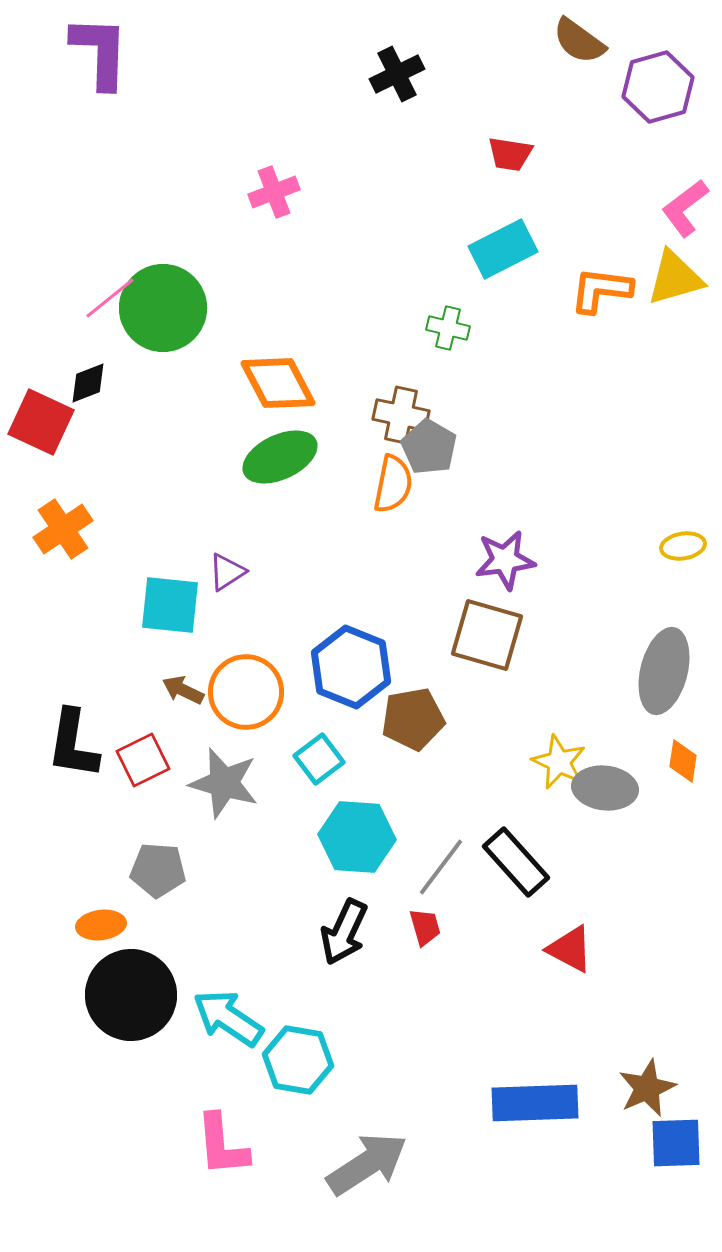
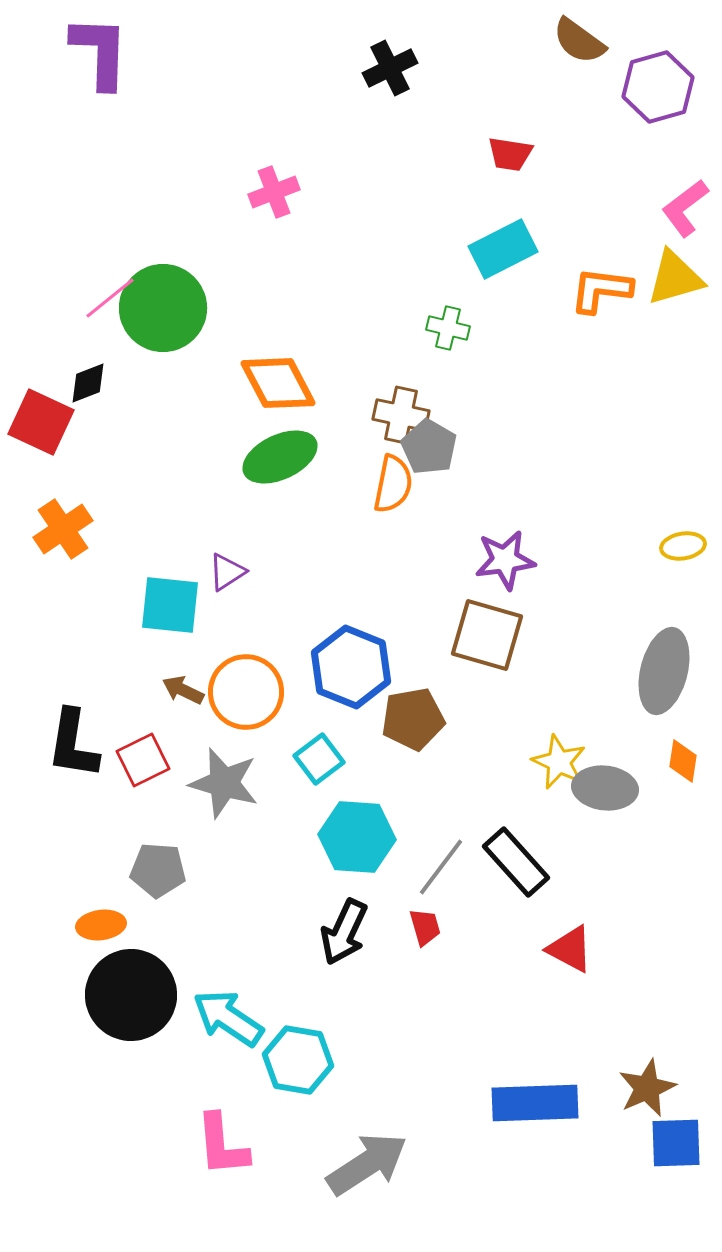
black cross at (397, 74): moved 7 px left, 6 px up
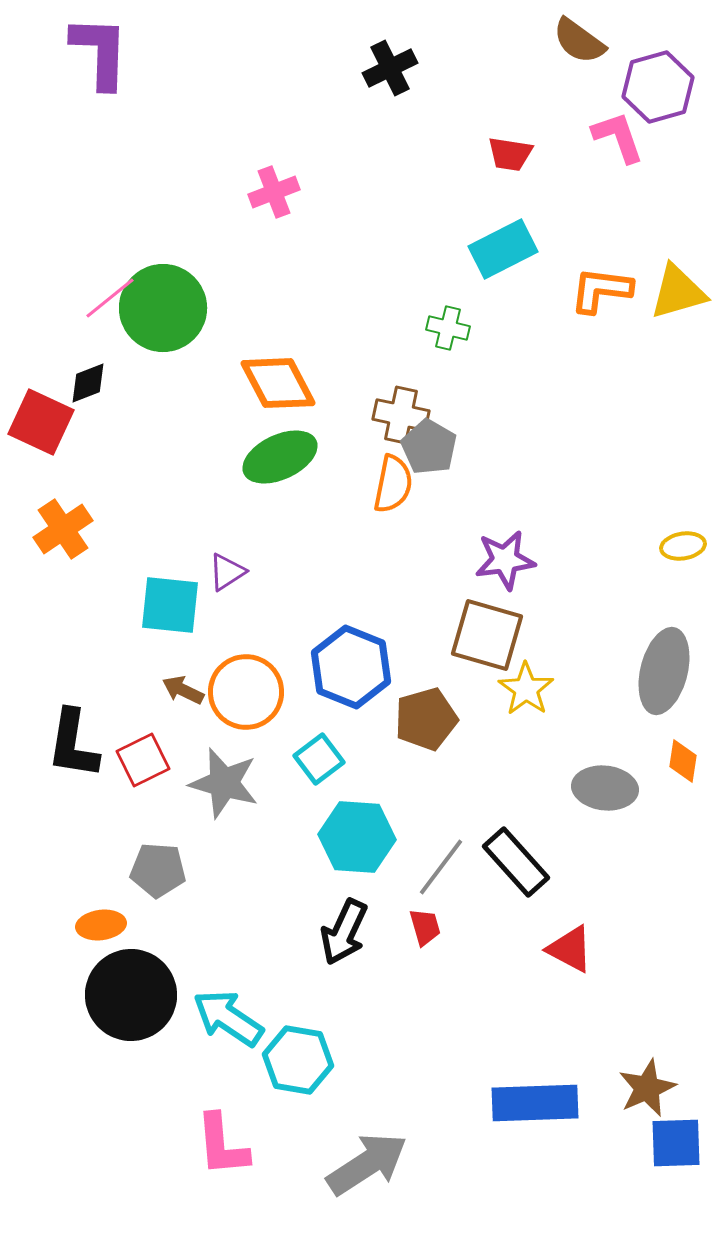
pink L-shape at (685, 208): moved 67 px left, 71 px up; rotated 108 degrees clockwise
yellow triangle at (675, 278): moved 3 px right, 14 px down
brown pentagon at (413, 719): moved 13 px right; rotated 6 degrees counterclockwise
yellow star at (559, 762): moved 33 px left, 73 px up; rotated 10 degrees clockwise
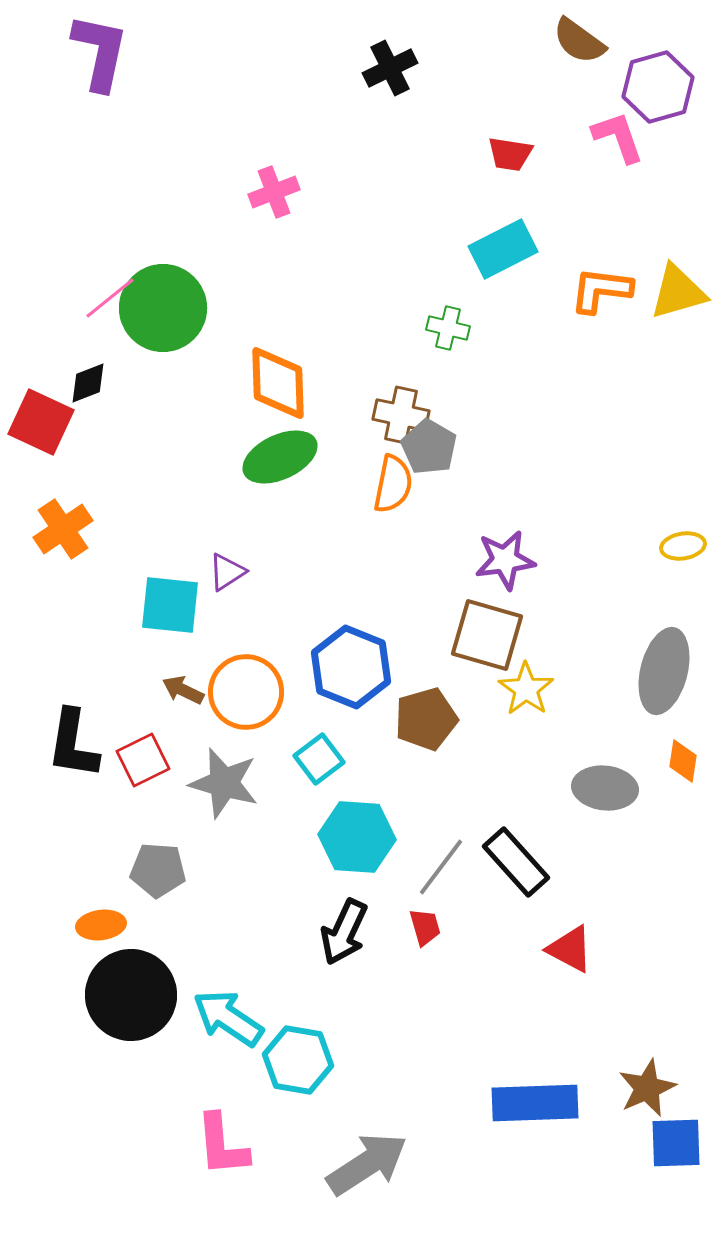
purple L-shape at (100, 52): rotated 10 degrees clockwise
orange diamond at (278, 383): rotated 26 degrees clockwise
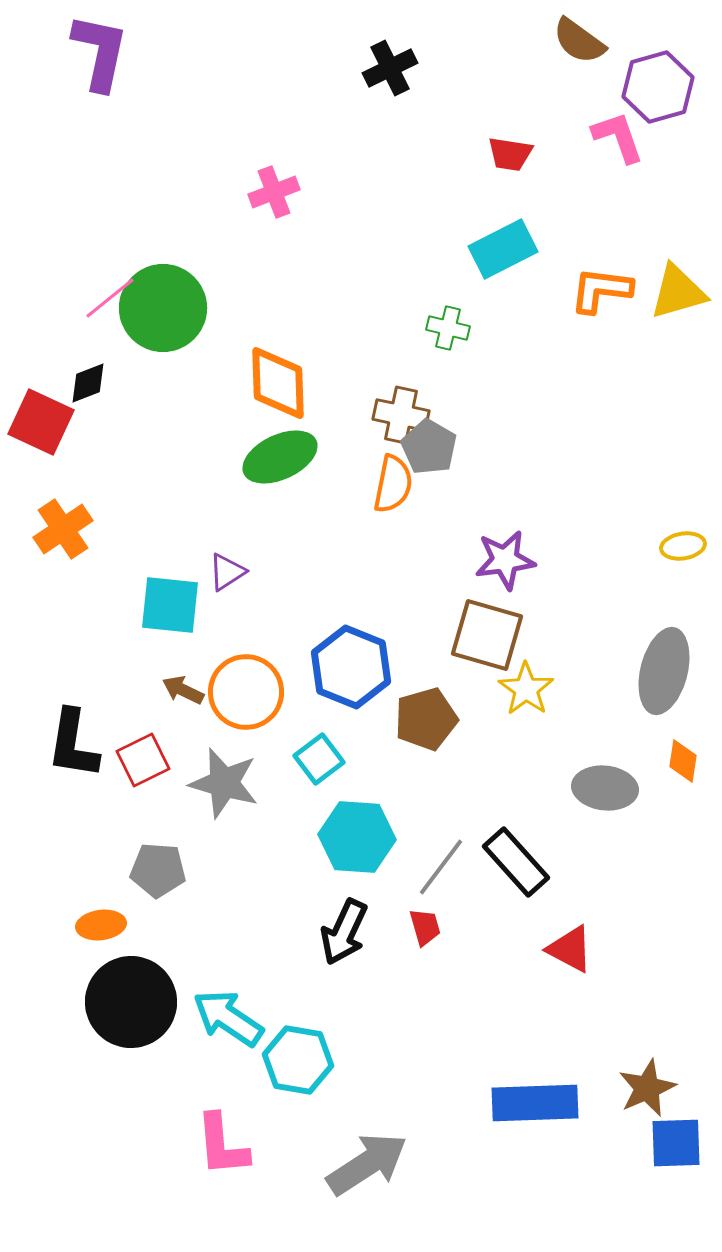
black circle at (131, 995): moved 7 px down
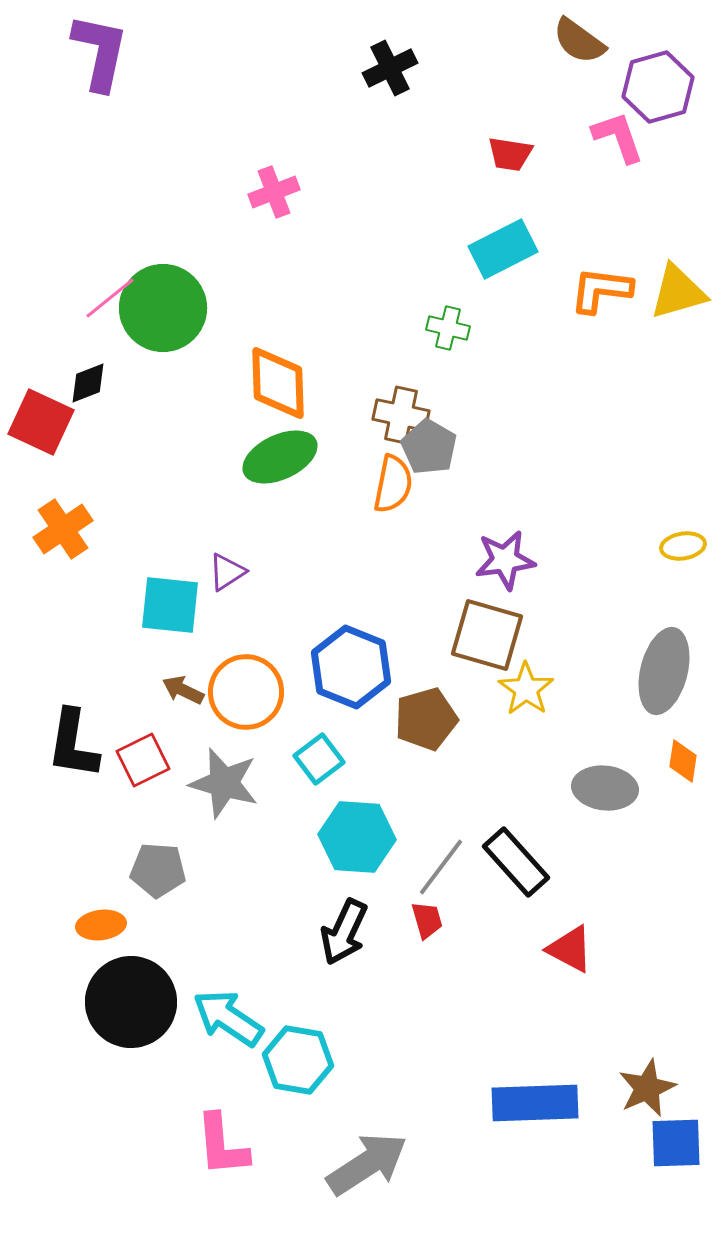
red trapezoid at (425, 927): moved 2 px right, 7 px up
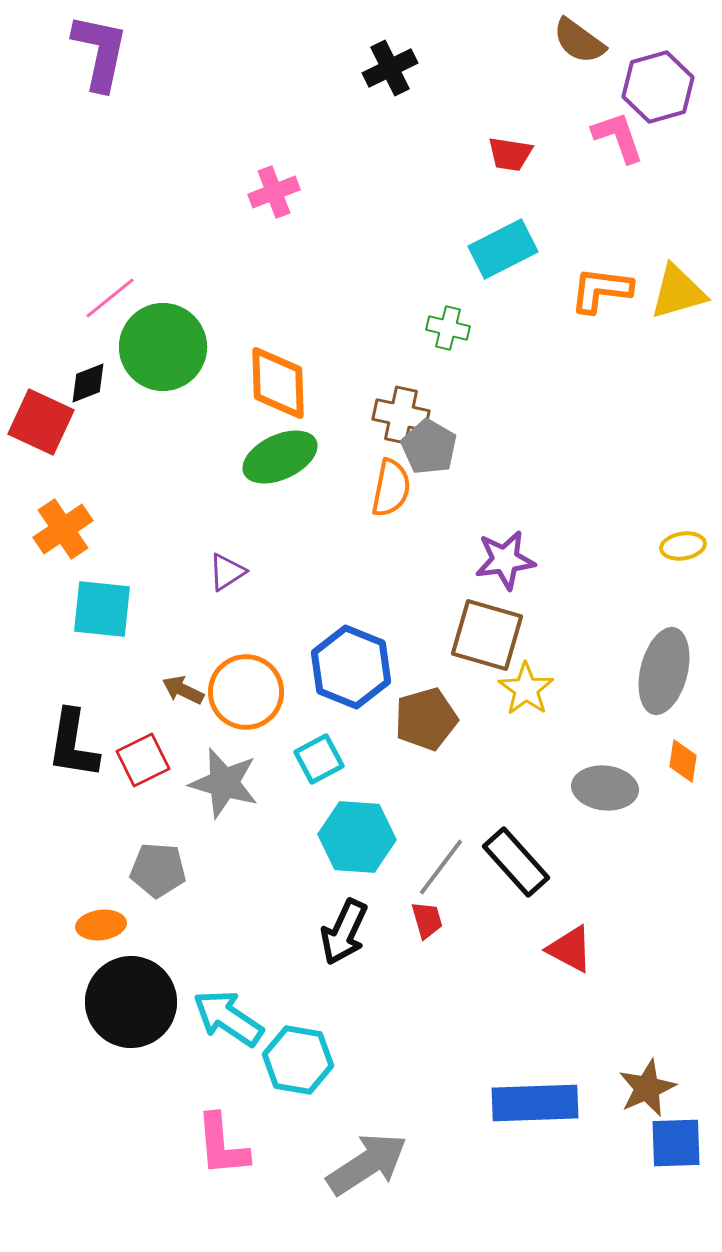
green circle at (163, 308): moved 39 px down
orange semicircle at (393, 484): moved 2 px left, 4 px down
cyan square at (170, 605): moved 68 px left, 4 px down
cyan square at (319, 759): rotated 9 degrees clockwise
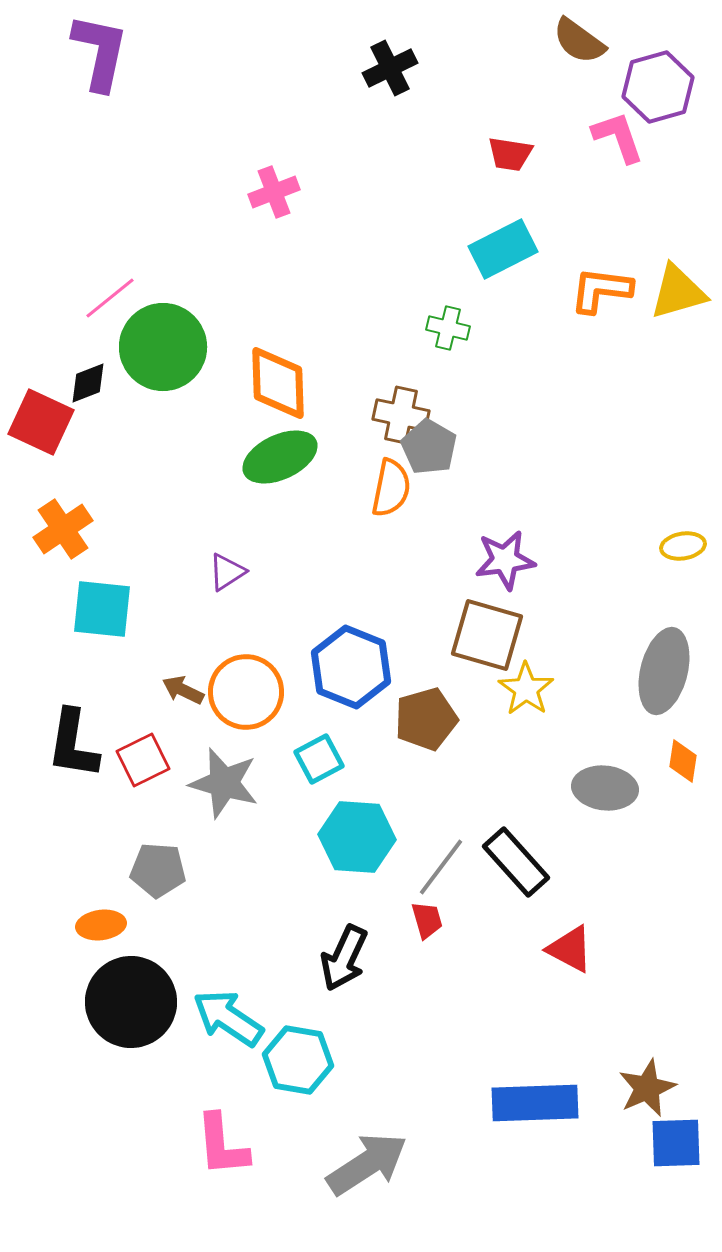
black arrow at (344, 932): moved 26 px down
